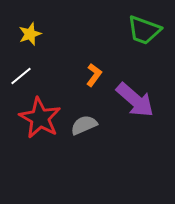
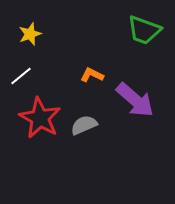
orange L-shape: moved 2 px left; rotated 100 degrees counterclockwise
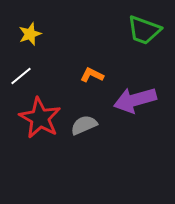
purple arrow: rotated 123 degrees clockwise
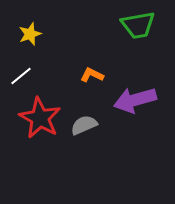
green trapezoid: moved 6 px left, 5 px up; rotated 30 degrees counterclockwise
